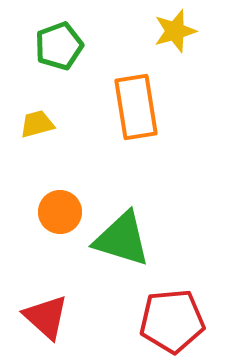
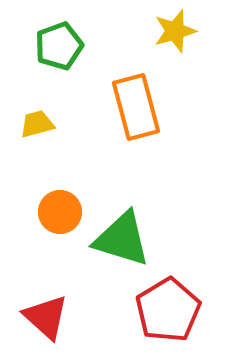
orange rectangle: rotated 6 degrees counterclockwise
red pentagon: moved 4 px left, 11 px up; rotated 26 degrees counterclockwise
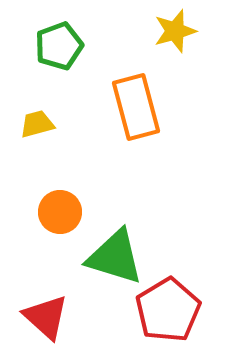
green triangle: moved 7 px left, 18 px down
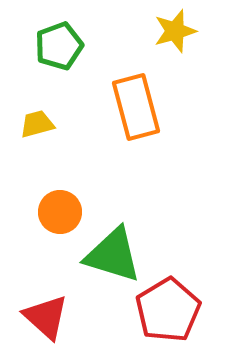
green triangle: moved 2 px left, 2 px up
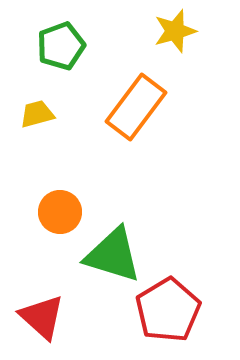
green pentagon: moved 2 px right
orange rectangle: rotated 52 degrees clockwise
yellow trapezoid: moved 10 px up
red triangle: moved 4 px left
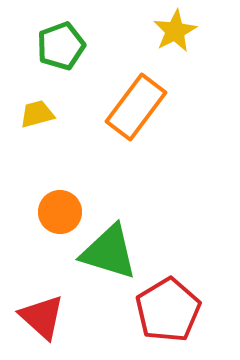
yellow star: rotated 12 degrees counterclockwise
green triangle: moved 4 px left, 3 px up
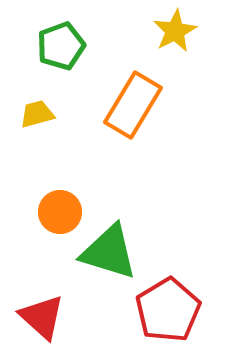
orange rectangle: moved 3 px left, 2 px up; rotated 6 degrees counterclockwise
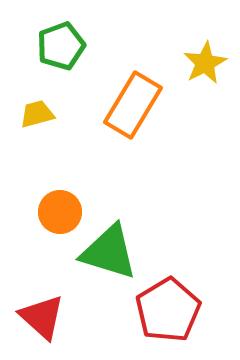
yellow star: moved 30 px right, 32 px down
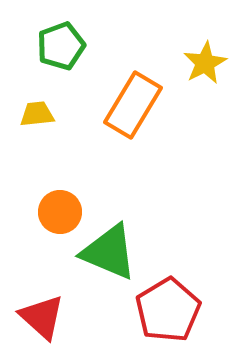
yellow trapezoid: rotated 9 degrees clockwise
green triangle: rotated 6 degrees clockwise
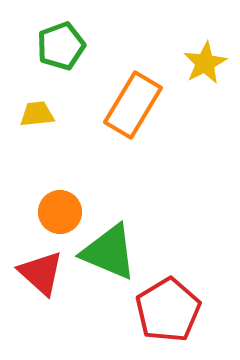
red triangle: moved 1 px left, 44 px up
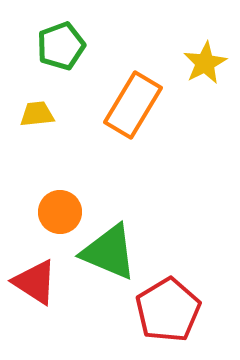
red triangle: moved 6 px left, 9 px down; rotated 9 degrees counterclockwise
